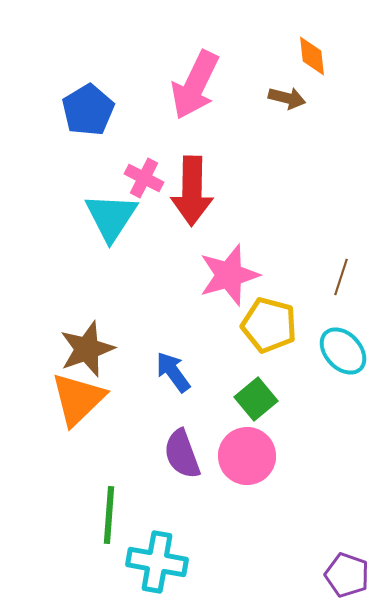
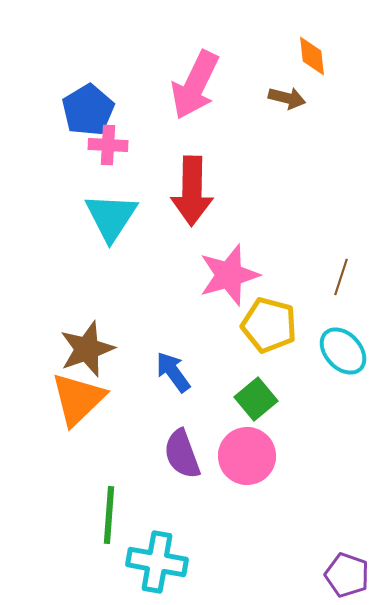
pink cross: moved 36 px left, 33 px up; rotated 24 degrees counterclockwise
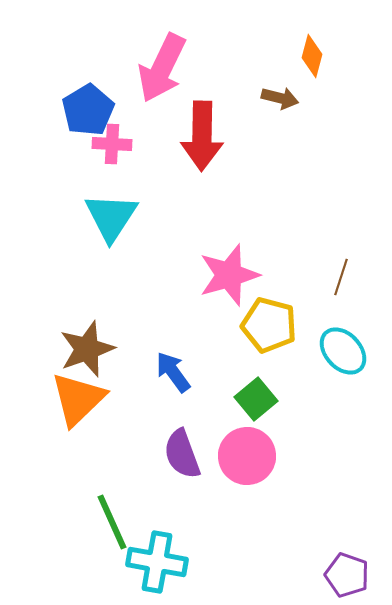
orange diamond: rotated 21 degrees clockwise
pink arrow: moved 33 px left, 17 px up
brown arrow: moved 7 px left
pink cross: moved 4 px right, 1 px up
red arrow: moved 10 px right, 55 px up
green line: moved 3 px right, 7 px down; rotated 28 degrees counterclockwise
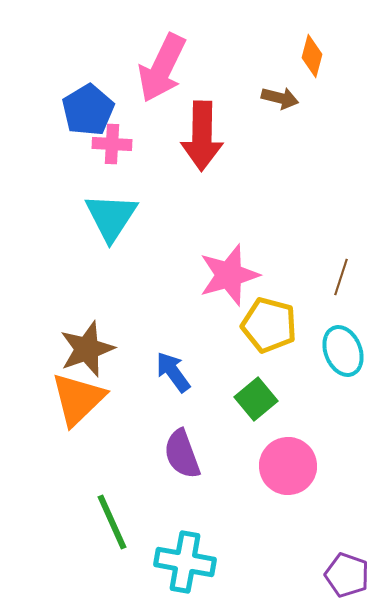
cyan ellipse: rotated 21 degrees clockwise
pink circle: moved 41 px right, 10 px down
cyan cross: moved 28 px right
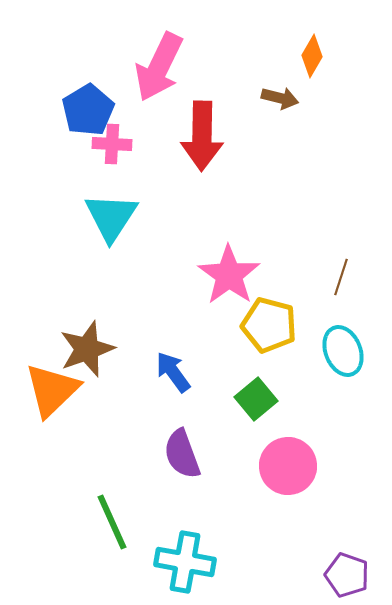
orange diamond: rotated 15 degrees clockwise
pink arrow: moved 3 px left, 1 px up
pink star: rotated 20 degrees counterclockwise
orange triangle: moved 26 px left, 9 px up
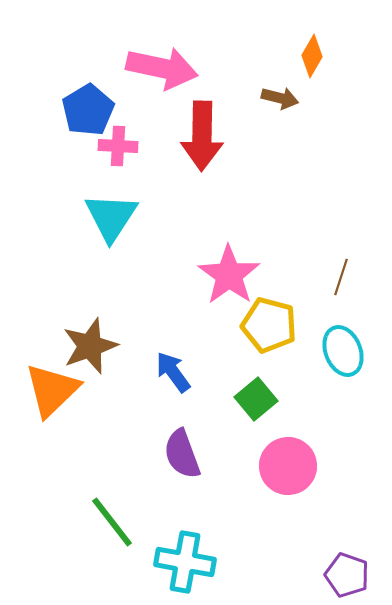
pink arrow: moved 3 px right, 1 px down; rotated 104 degrees counterclockwise
pink cross: moved 6 px right, 2 px down
brown star: moved 3 px right, 3 px up
green line: rotated 14 degrees counterclockwise
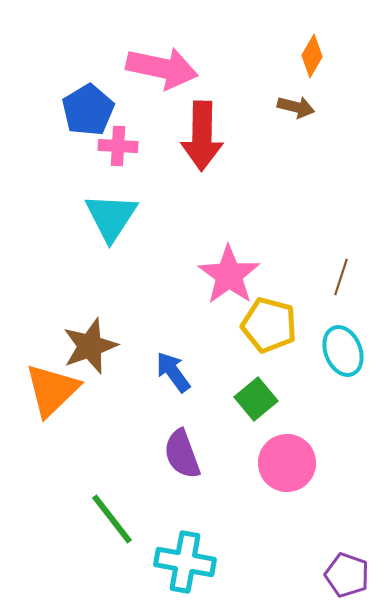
brown arrow: moved 16 px right, 9 px down
pink circle: moved 1 px left, 3 px up
green line: moved 3 px up
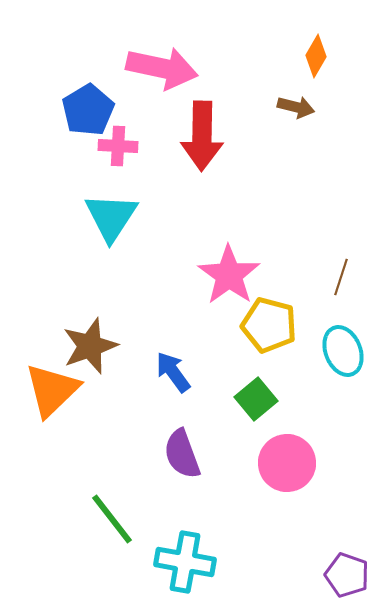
orange diamond: moved 4 px right
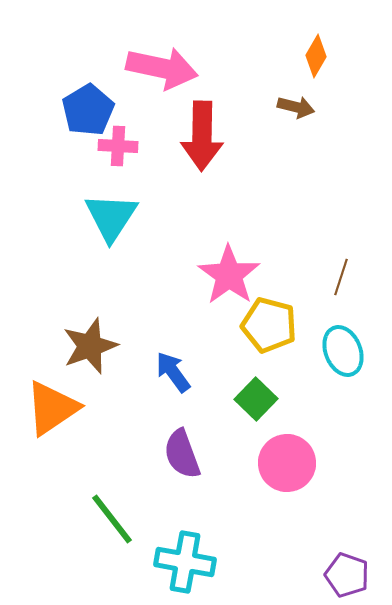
orange triangle: moved 18 px down; rotated 10 degrees clockwise
green square: rotated 6 degrees counterclockwise
